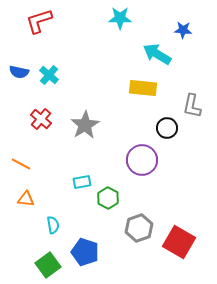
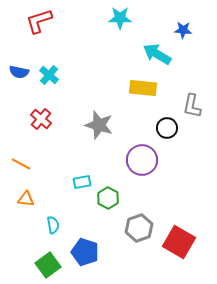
gray star: moved 14 px right; rotated 24 degrees counterclockwise
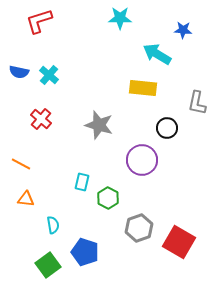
gray L-shape: moved 5 px right, 3 px up
cyan rectangle: rotated 66 degrees counterclockwise
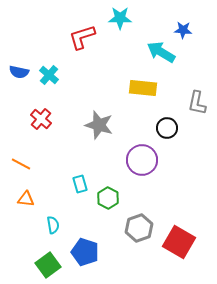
red L-shape: moved 43 px right, 16 px down
cyan arrow: moved 4 px right, 2 px up
cyan rectangle: moved 2 px left, 2 px down; rotated 30 degrees counterclockwise
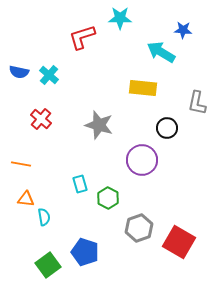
orange line: rotated 18 degrees counterclockwise
cyan semicircle: moved 9 px left, 8 px up
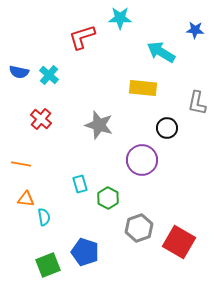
blue star: moved 12 px right
green square: rotated 15 degrees clockwise
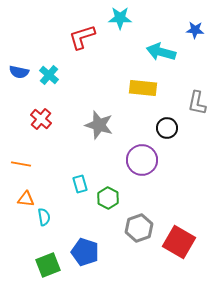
cyan arrow: rotated 16 degrees counterclockwise
